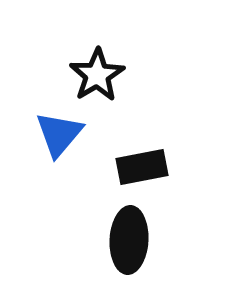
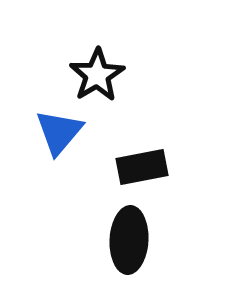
blue triangle: moved 2 px up
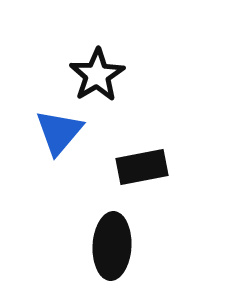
black ellipse: moved 17 px left, 6 px down
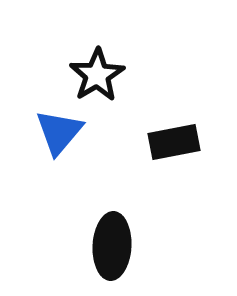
black rectangle: moved 32 px right, 25 px up
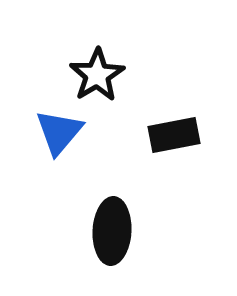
black rectangle: moved 7 px up
black ellipse: moved 15 px up
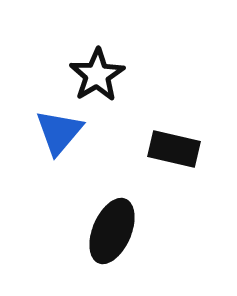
black rectangle: moved 14 px down; rotated 24 degrees clockwise
black ellipse: rotated 20 degrees clockwise
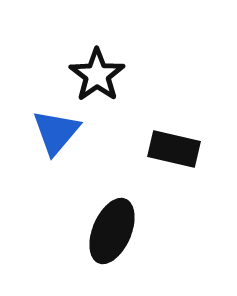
black star: rotated 4 degrees counterclockwise
blue triangle: moved 3 px left
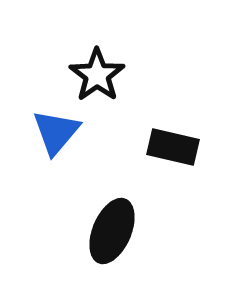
black rectangle: moved 1 px left, 2 px up
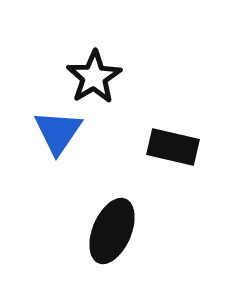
black star: moved 3 px left, 2 px down; rotated 4 degrees clockwise
blue triangle: moved 2 px right; rotated 6 degrees counterclockwise
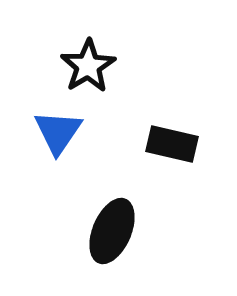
black star: moved 6 px left, 11 px up
black rectangle: moved 1 px left, 3 px up
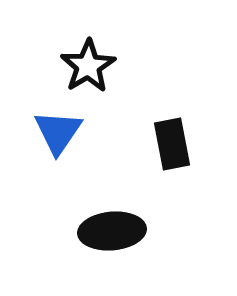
black rectangle: rotated 66 degrees clockwise
black ellipse: rotated 62 degrees clockwise
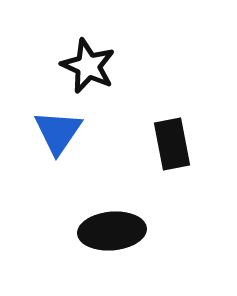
black star: rotated 16 degrees counterclockwise
